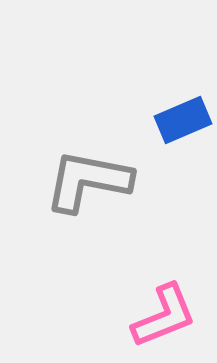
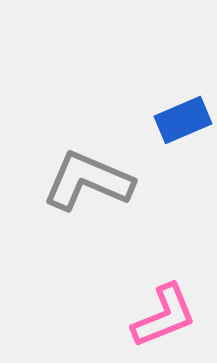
gray L-shape: rotated 12 degrees clockwise
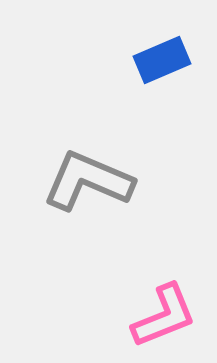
blue rectangle: moved 21 px left, 60 px up
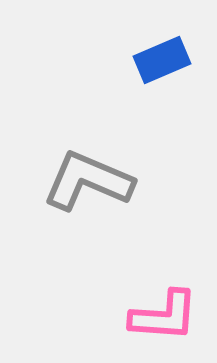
pink L-shape: rotated 26 degrees clockwise
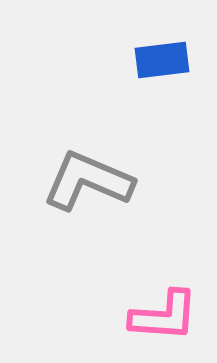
blue rectangle: rotated 16 degrees clockwise
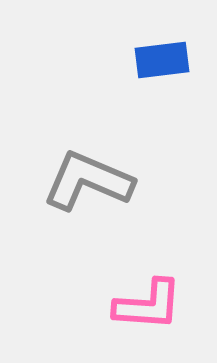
pink L-shape: moved 16 px left, 11 px up
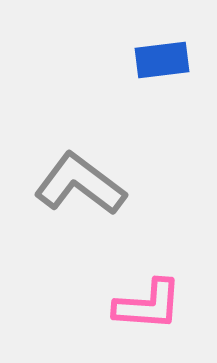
gray L-shape: moved 8 px left, 3 px down; rotated 14 degrees clockwise
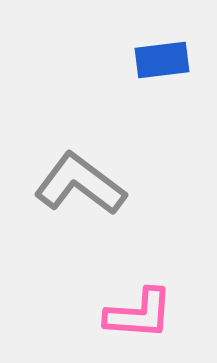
pink L-shape: moved 9 px left, 9 px down
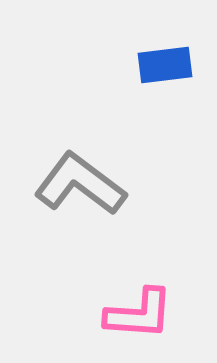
blue rectangle: moved 3 px right, 5 px down
